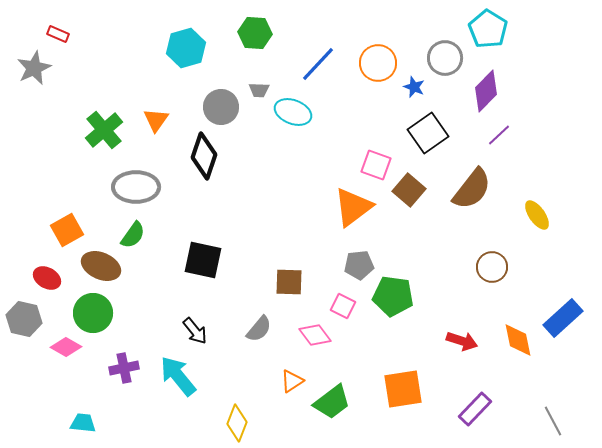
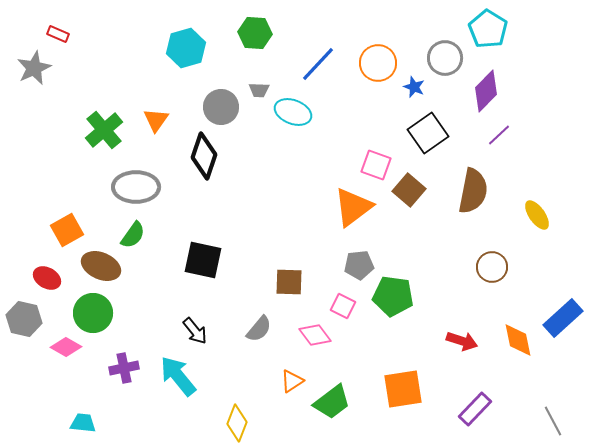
brown semicircle at (472, 189): moved 1 px right, 2 px down; rotated 27 degrees counterclockwise
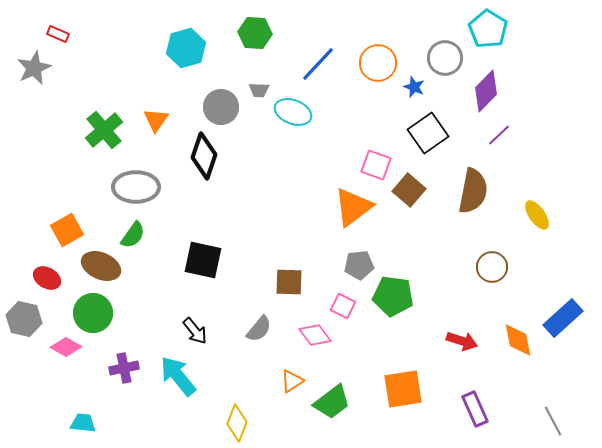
purple rectangle at (475, 409): rotated 68 degrees counterclockwise
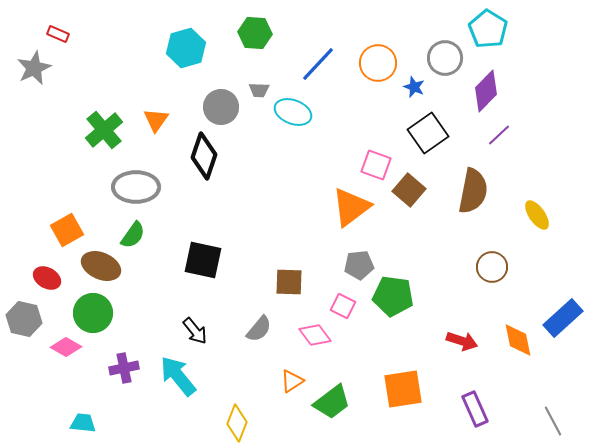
orange triangle at (353, 207): moved 2 px left
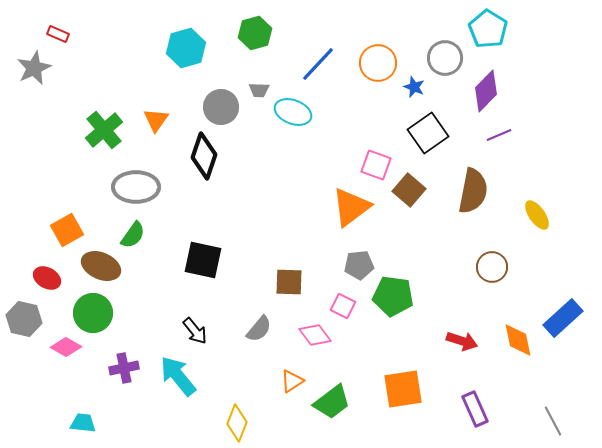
green hexagon at (255, 33): rotated 20 degrees counterclockwise
purple line at (499, 135): rotated 20 degrees clockwise
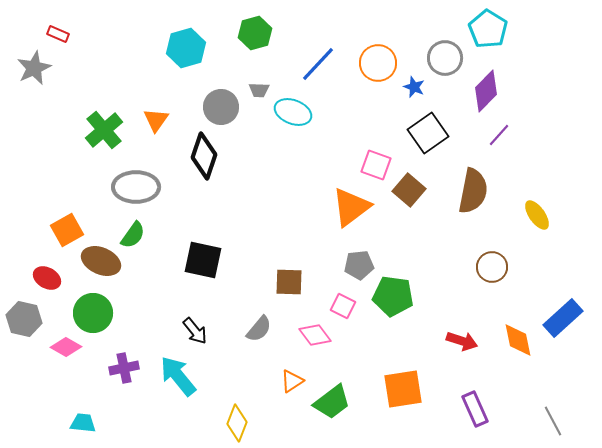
purple line at (499, 135): rotated 25 degrees counterclockwise
brown ellipse at (101, 266): moved 5 px up
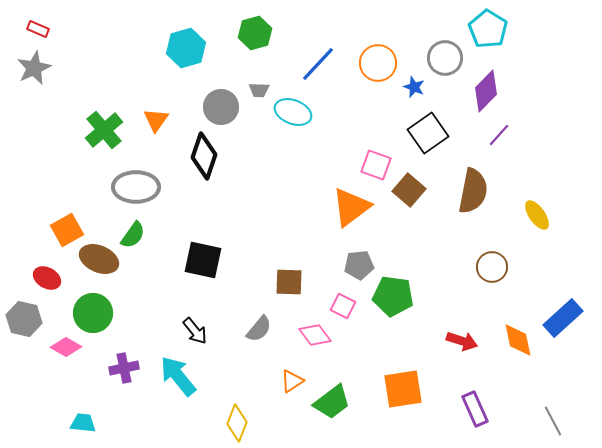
red rectangle at (58, 34): moved 20 px left, 5 px up
brown ellipse at (101, 261): moved 2 px left, 2 px up
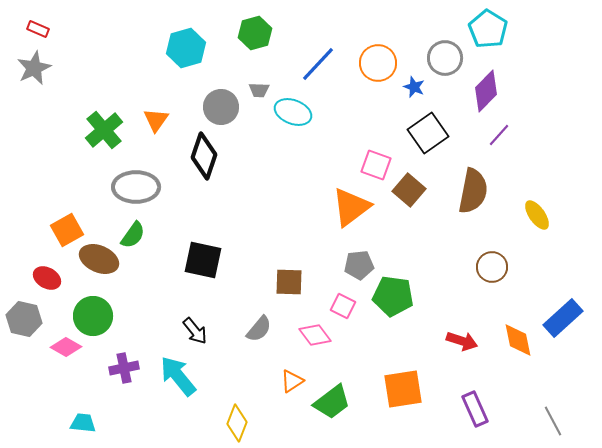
green circle at (93, 313): moved 3 px down
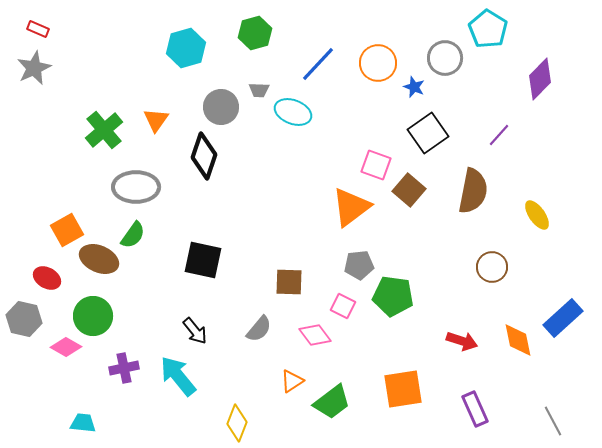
purple diamond at (486, 91): moved 54 px right, 12 px up
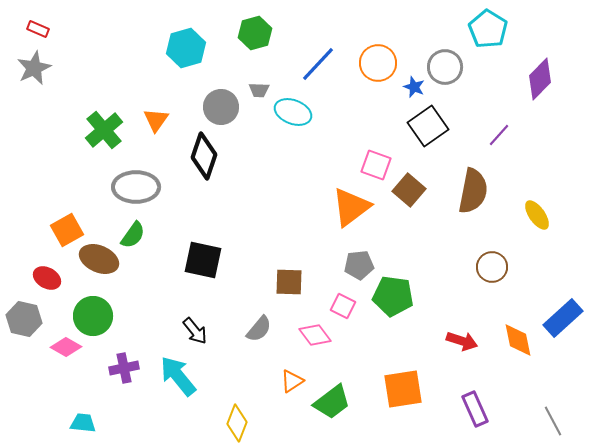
gray circle at (445, 58): moved 9 px down
black square at (428, 133): moved 7 px up
